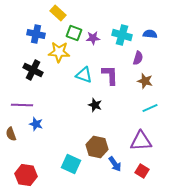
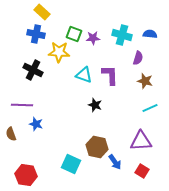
yellow rectangle: moved 16 px left, 1 px up
green square: moved 1 px down
blue arrow: moved 2 px up
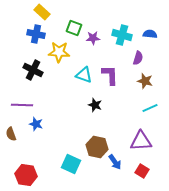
green square: moved 6 px up
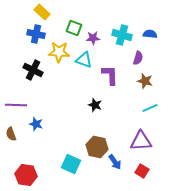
cyan triangle: moved 15 px up
purple line: moved 6 px left
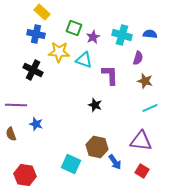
purple star: moved 1 px up; rotated 24 degrees counterclockwise
purple triangle: rotated 10 degrees clockwise
red hexagon: moved 1 px left
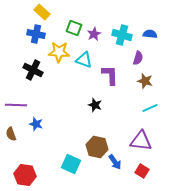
purple star: moved 1 px right, 3 px up
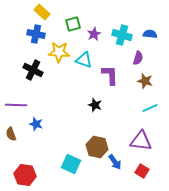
green square: moved 1 px left, 4 px up; rotated 35 degrees counterclockwise
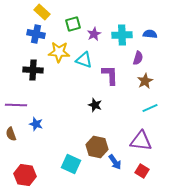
cyan cross: rotated 18 degrees counterclockwise
black cross: rotated 24 degrees counterclockwise
brown star: rotated 28 degrees clockwise
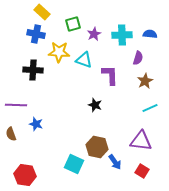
cyan square: moved 3 px right
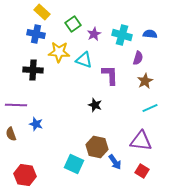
green square: rotated 21 degrees counterclockwise
cyan cross: rotated 18 degrees clockwise
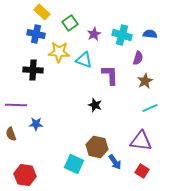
green square: moved 3 px left, 1 px up
blue star: rotated 16 degrees counterclockwise
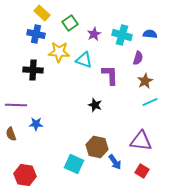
yellow rectangle: moved 1 px down
cyan line: moved 6 px up
